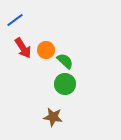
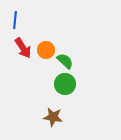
blue line: rotated 48 degrees counterclockwise
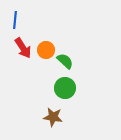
green circle: moved 4 px down
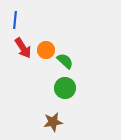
brown star: moved 5 px down; rotated 18 degrees counterclockwise
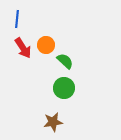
blue line: moved 2 px right, 1 px up
orange circle: moved 5 px up
green circle: moved 1 px left
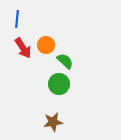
green circle: moved 5 px left, 4 px up
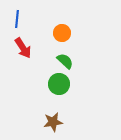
orange circle: moved 16 px right, 12 px up
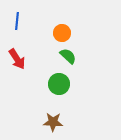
blue line: moved 2 px down
red arrow: moved 6 px left, 11 px down
green semicircle: moved 3 px right, 5 px up
brown star: rotated 12 degrees clockwise
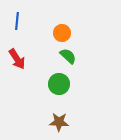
brown star: moved 6 px right
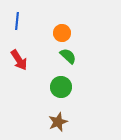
red arrow: moved 2 px right, 1 px down
green circle: moved 2 px right, 3 px down
brown star: moved 1 px left; rotated 24 degrees counterclockwise
